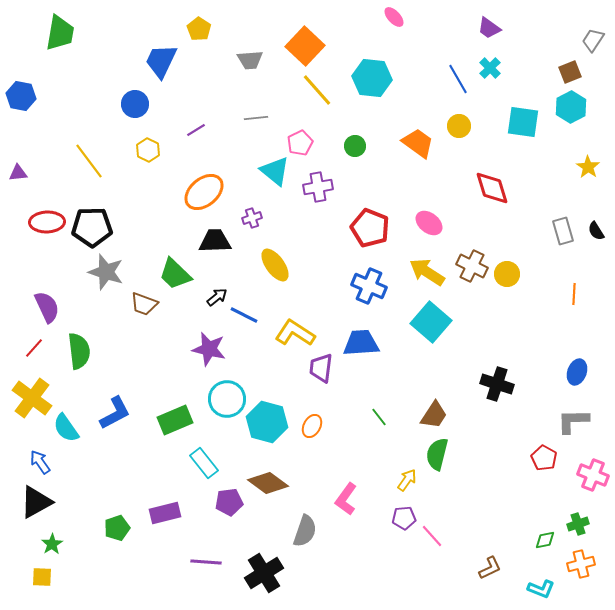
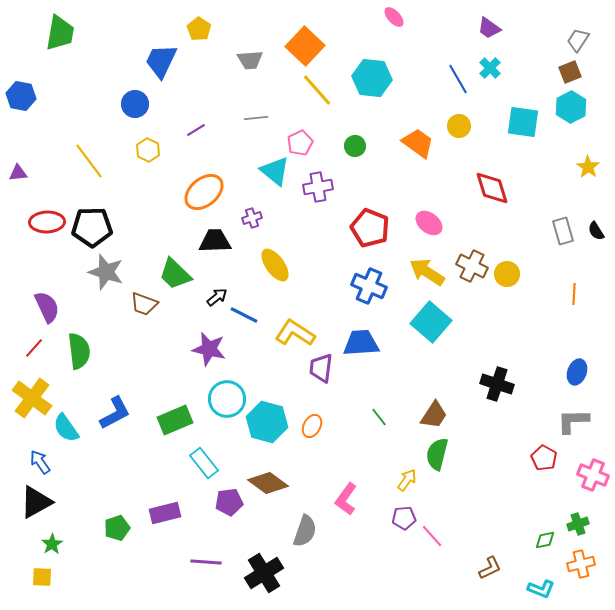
gray trapezoid at (593, 40): moved 15 px left
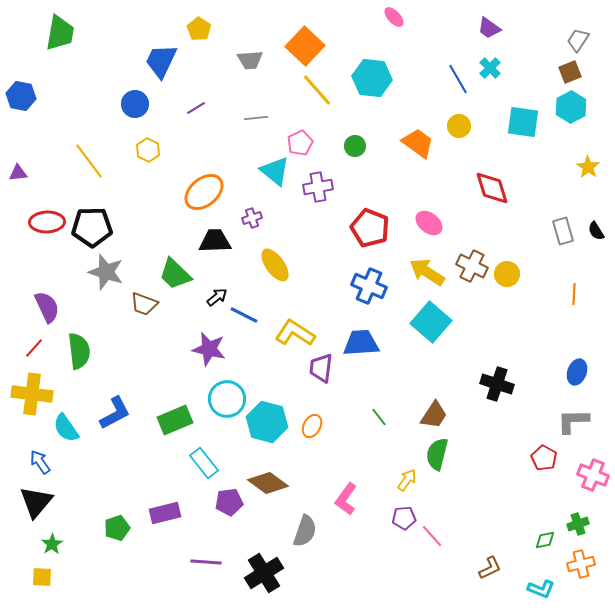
purple line at (196, 130): moved 22 px up
yellow cross at (32, 398): moved 4 px up; rotated 30 degrees counterclockwise
black triangle at (36, 502): rotated 21 degrees counterclockwise
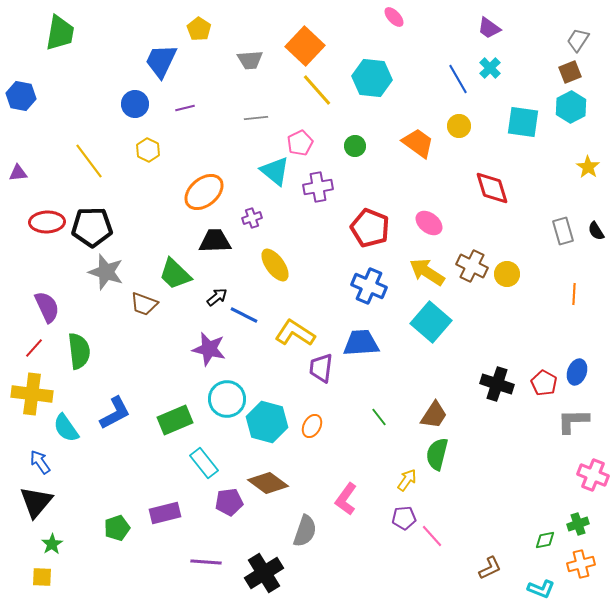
purple line at (196, 108): moved 11 px left; rotated 18 degrees clockwise
red pentagon at (544, 458): moved 75 px up
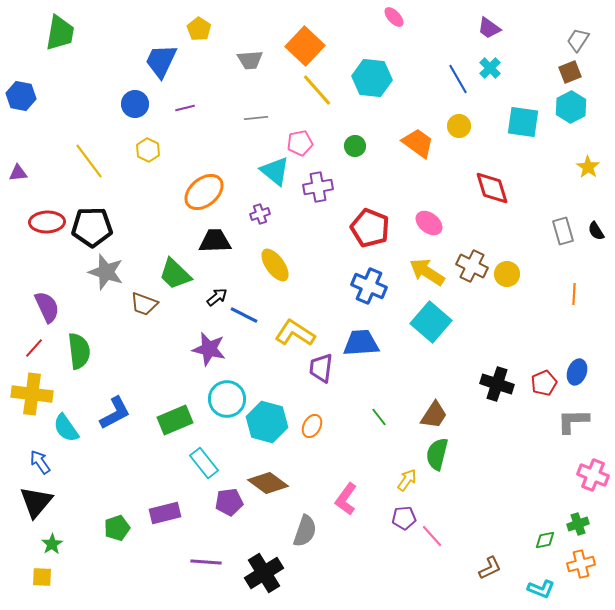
pink pentagon at (300, 143): rotated 15 degrees clockwise
purple cross at (252, 218): moved 8 px right, 4 px up
red pentagon at (544, 383): rotated 20 degrees clockwise
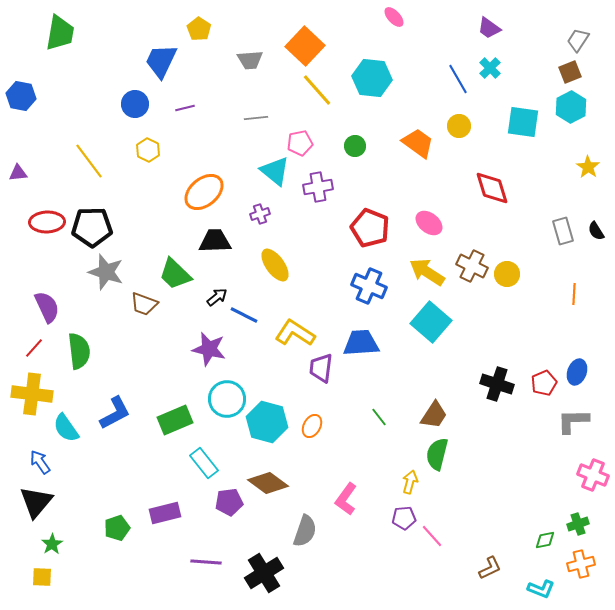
yellow arrow at (407, 480): moved 3 px right, 2 px down; rotated 20 degrees counterclockwise
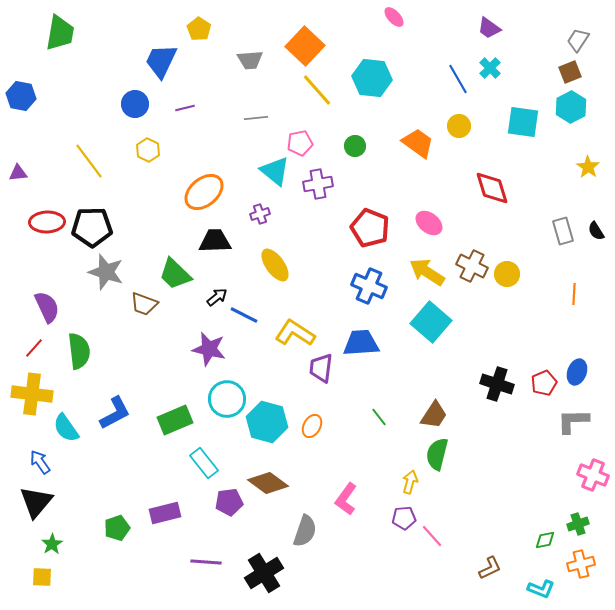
purple cross at (318, 187): moved 3 px up
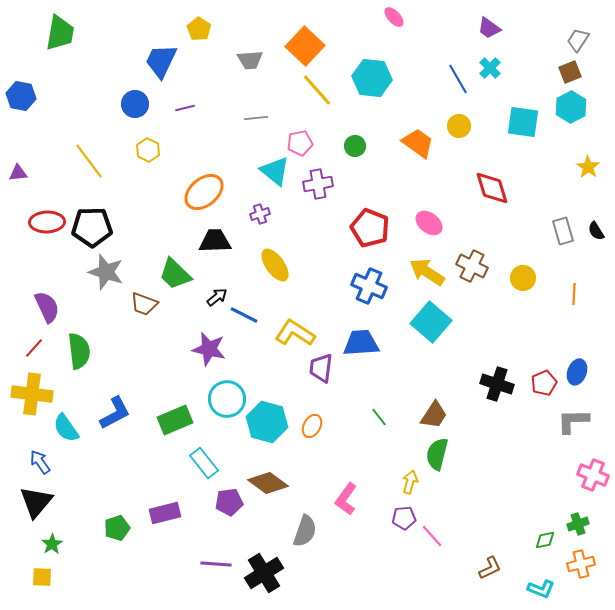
yellow circle at (507, 274): moved 16 px right, 4 px down
purple line at (206, 562): moved 10 px right, 2 px down
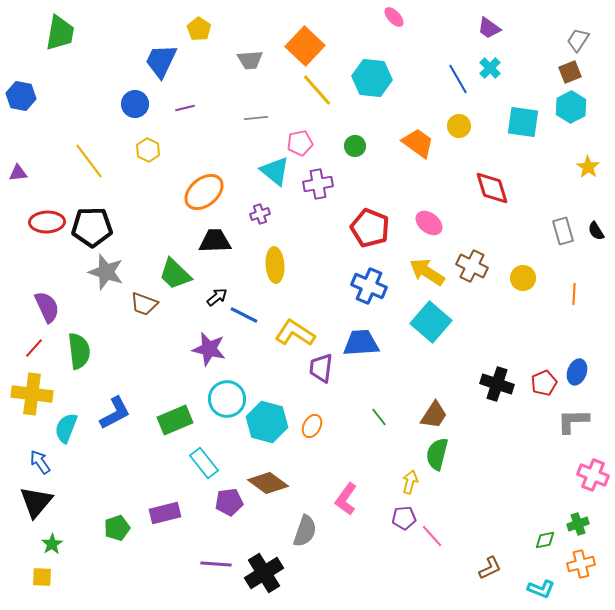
yellow ellipse at (275, 265): rotated 32 degrees clockwise
cyan semicircle at (66, 428): rotated 56 degrees clockwise
